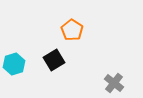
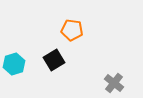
orange pentagon: rotated 25 degrees counterclockwise
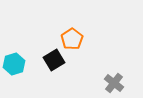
orange pentagon: moved 9 px down; rotated 30 degrees clockwise
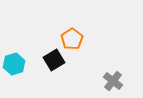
gray cross: moved 1 px left, 2 px up
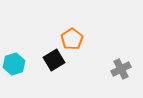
gray cross: moved 8 px right, 12 px up; rotated 24 degrees clockwise
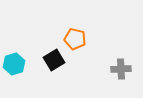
orange pentagon: moved 3 px right; rotated 25 degrees counterclockwise
gray cross: rotated 24 degrees clockwise
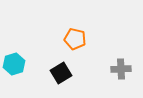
black square: moved 7 px right, 13 px down
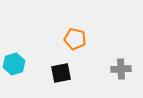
black square: rotated 20 degrees clockwise
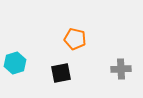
cyan hexagon: moved 1 px right, 1 px up
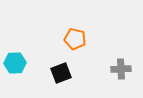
cyan hexagon: rotated 15 degrees clockwise
black square: rotated 10 degrees counterclockwise
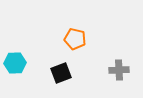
gray cross: moved 2 px left, 1 px down
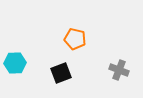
gray cross: rotated 24 degrees clockwise
